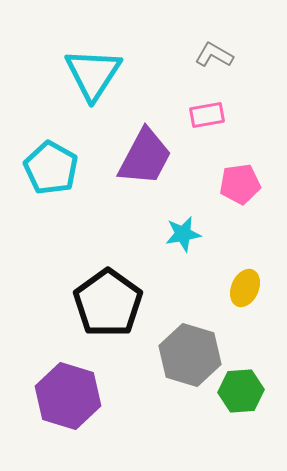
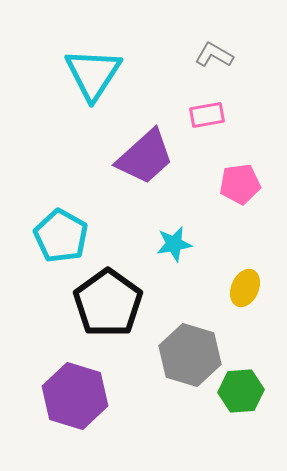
purple trapezoid: rotated 20 degrees clockwise
cyan pentagon: moved 10 px right, 68 px down
cyan star: moved 9 px left, 10 px down
purple hexagon: moved 7 px right
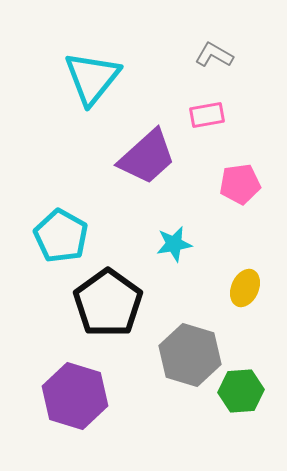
cyan triangle: moved 1 px left, 4 px down; rotated 6 degrees clockwise
purple trapezoid: moved 2 px right
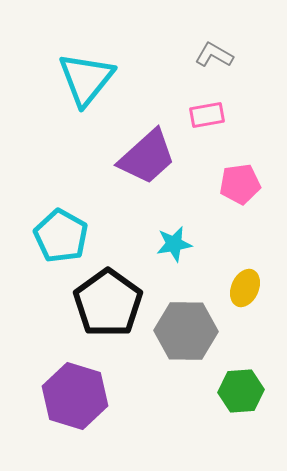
cyan triangle: moved 6 px left, 1 px down
gray hexagon: moved 4 px left, 24 px up; rotated 16 degrees counterclockwise
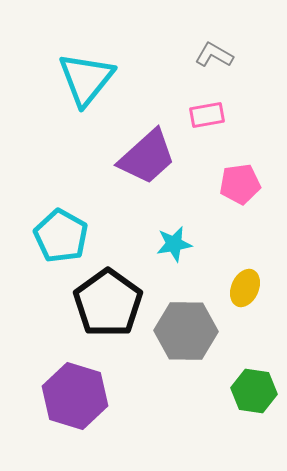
green hexagon: moved 13 px right; rotated 12 degrees clockwise
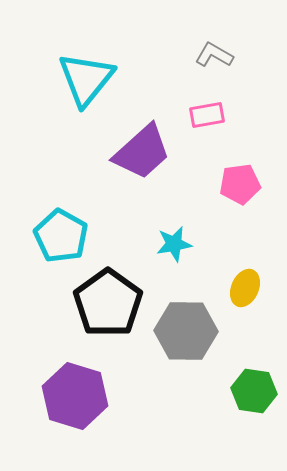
purple trapezoid: moved 5 px left, 5 px up
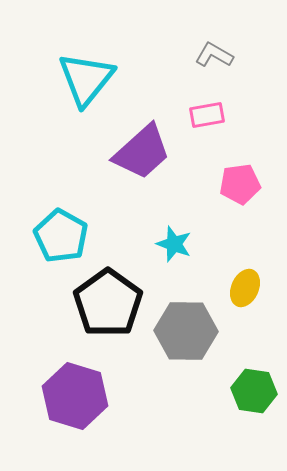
cyan star: rotated 30 degrees clockwise
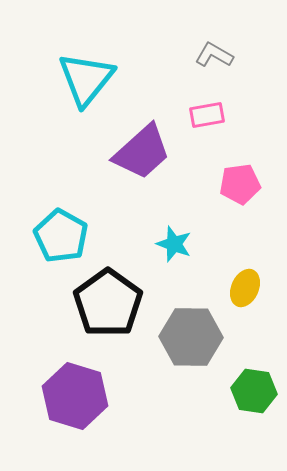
gray hexagon: moved 5 px right, 6 px down
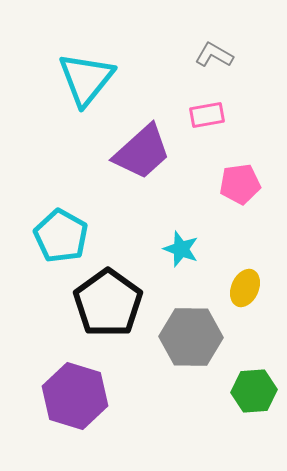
cyan star: moved 7 px right, 5 px down
green hexagon: rotated 12 degrees counterclockwise
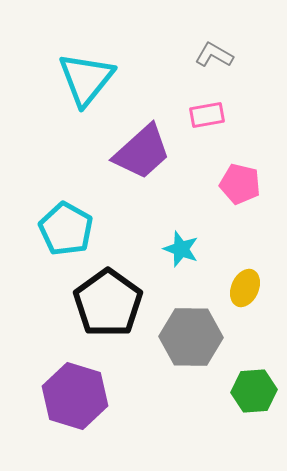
pink pentagon: rotated 21 degrees clockwise
cyan pentagon: moved 5 px right, 7 px up
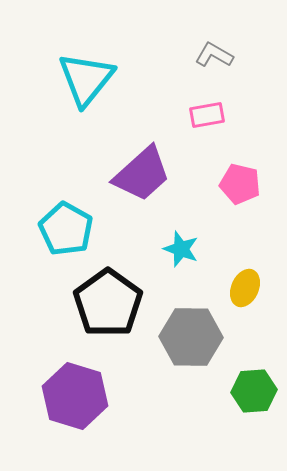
purple trapezoid: moved 22 px down
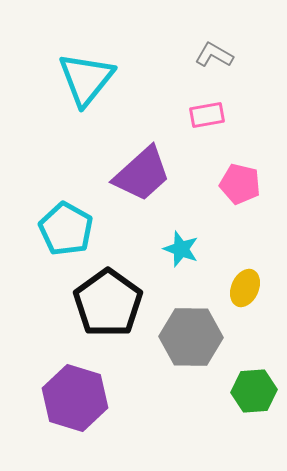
purple hexagon: moved 2 px down
